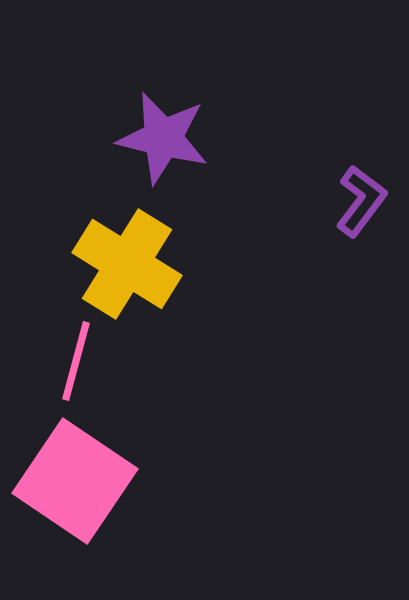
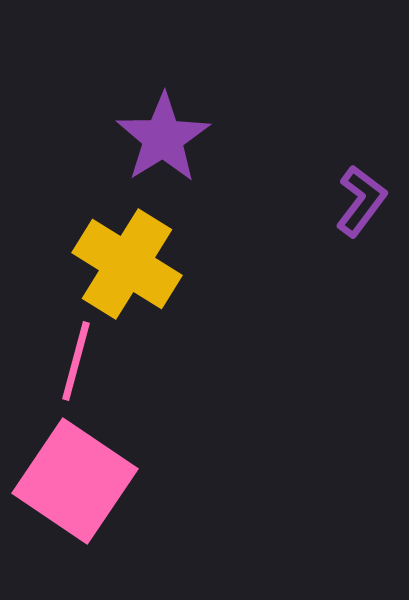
purple star: rotated 26 degrees clockwise
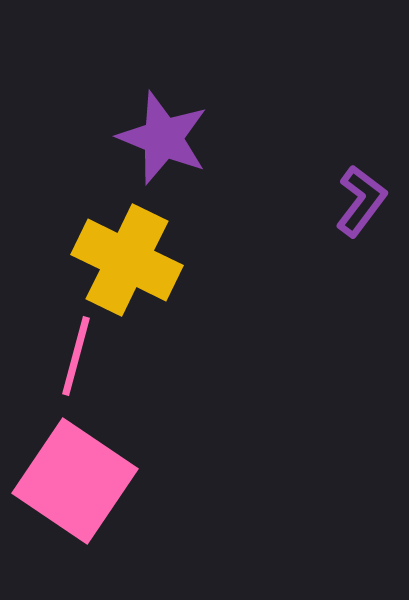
purple star: rotated 18 degrees counterclockwise
yellow cross: moved 4 px up; rotated 6 degrees counterclockwise
pink line: moved 5 px up
